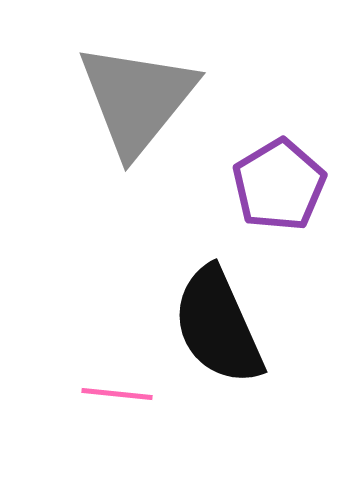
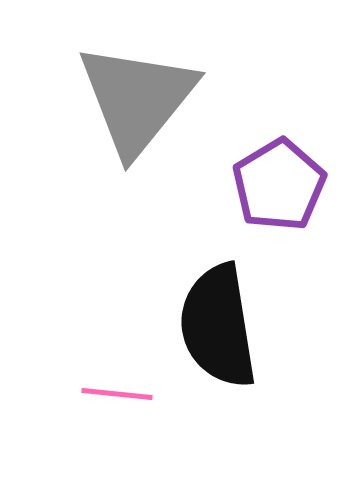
black semicircle: rotated 15 degrees clockwise
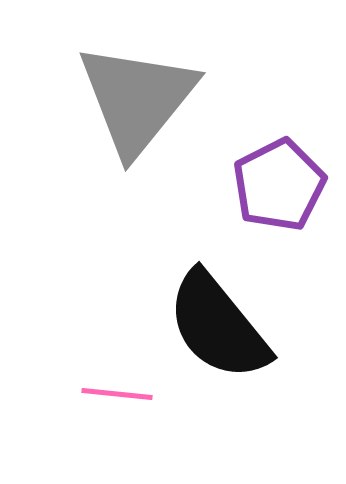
purple pentagon: rotated 4 degrees clockwise
black semicircle: rotated 30 degrees counterclockwise
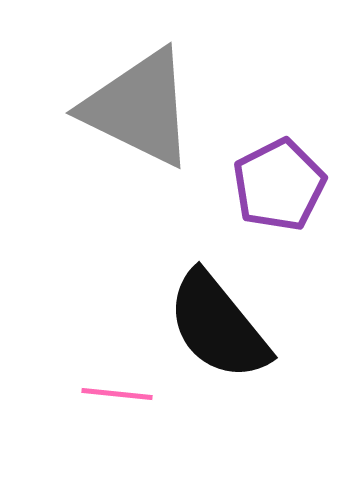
gray triangle: moved 2 px right, 9 px down; rotated 43 degrees counterclockwise
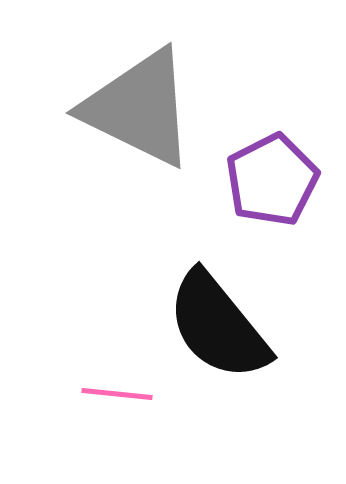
purple pentagon: moved 7 px left, 5 px up
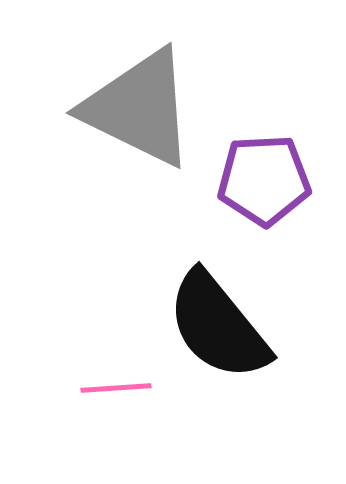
purple pentagon: moved 8 px left; rotated 24 degrees clockwise
pink line: moved 1 px left, 6 px up; rotated 10 degrees counterclockwise
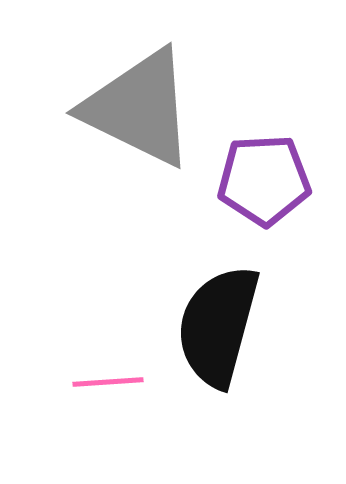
black semicircle: rotated 54 degrees clockwise
pink line: moved 8 px left, 6 px up
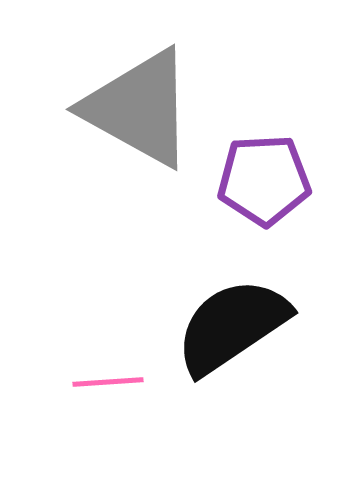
gray triangle: rotated 3 degrees clockwise
black semicircle: moved 14 px right; rotated 41 degrees clockwise
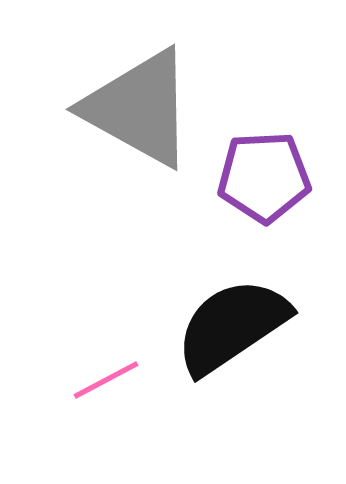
purple pentagon: moved 3 px up
pink line: moved 2 px left, 2 px up; rotated 24 degrees counterclockwise
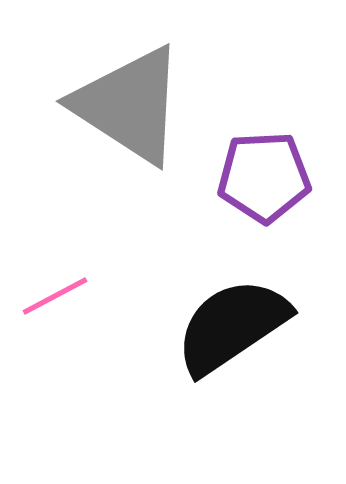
gray triangle: moved 10 px left, 3 px up; rotated 4 degrees clockwise
pink line: moved 51 px left, 84 px up
